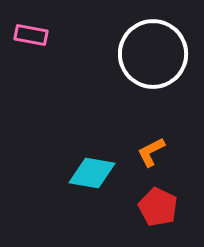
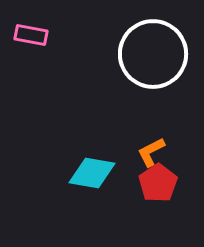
red pentagon: moved 24 px up; rotated 12 degrees clockwise
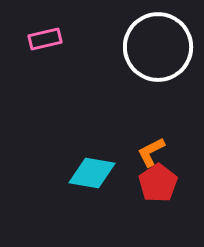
pink rectangle: moved 14 px right, 4 px down; rotated 24 degrees counterclockwise
white circle: moved 5 px right, 7 px up
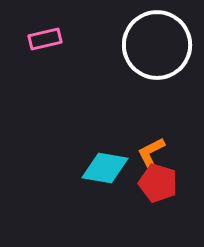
white circle: moved 1 px left, 2 px up
cyan diamond: moved 13 px right, 5 px up
red pentagon: rotated 21 degrees counterclockwise
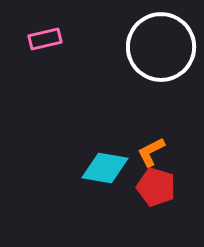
white circle: moved 4 px right, 2 px down
red pentagon: moved 2 px left, 4 px down
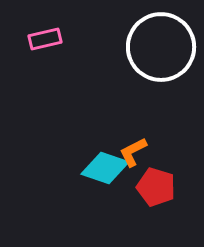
orange L-shape: moved 18 px left
cyan diamond: rotated 9 degrees clockwise
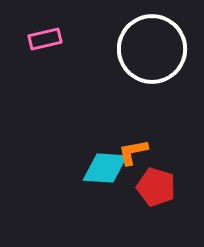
white circle: moved 9 px left, 2 px down
orange L-shape: rotated 16 degrees clockwise
cyan diamond: rotated 15 degrees counterclockwise
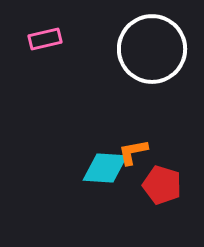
red pentagon: moved 6 px right, 2 px up
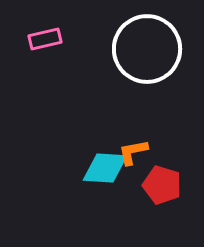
white circle: moved 5 px left
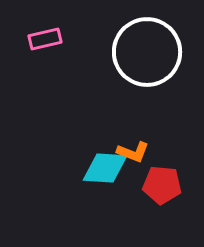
white circle: moved 3 px down
orange L-shape: rotated 148 degrees counterclockwise
red pentagon: rotated 12 degrees counterclockwise
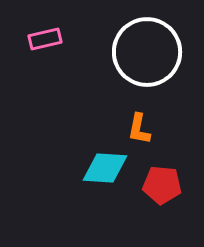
orange L-shape: moved 6 px right, 23 px up; rotated 80 degrees clockwise
